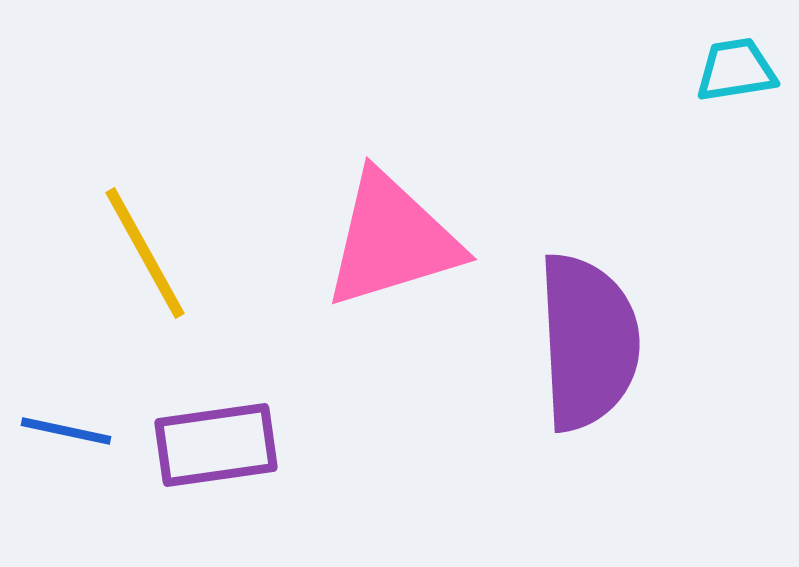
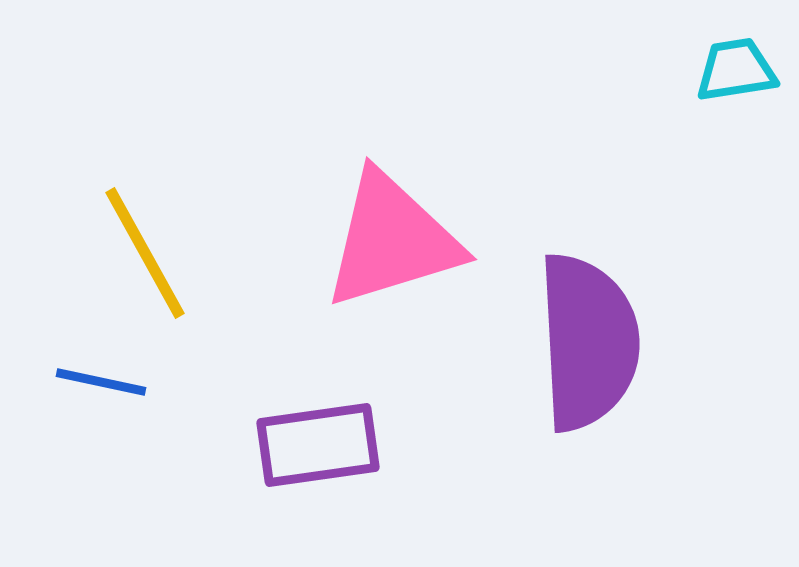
blue line: moved 35 px right, 49 px up
purple rectangle: moved 102 px right
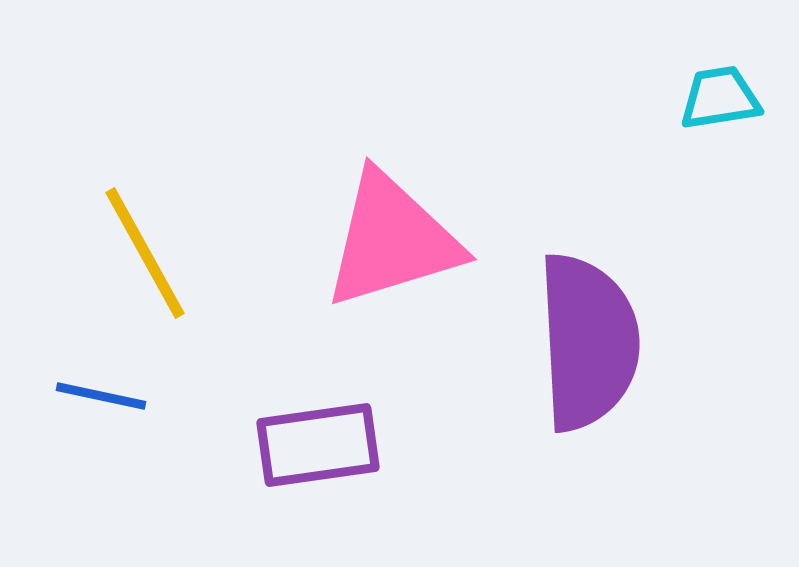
cyan trapezoid: moved 16 px left, 28 px down
blue line: moved 14 px down
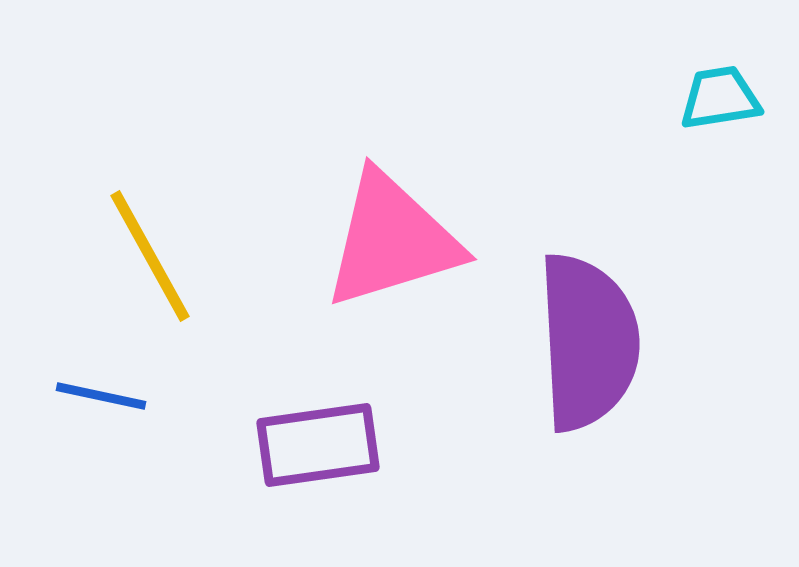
yellow line: moved 5 px right, 3 px down
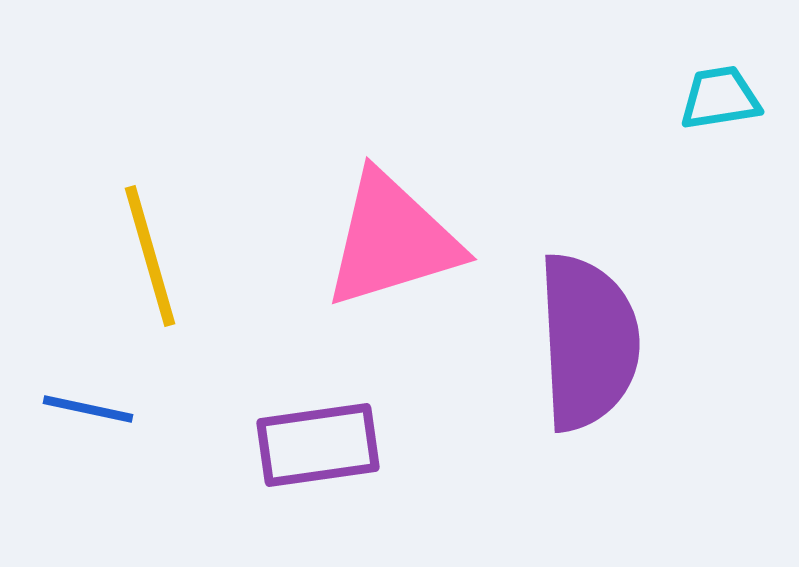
yellow line: rotated 13 degrees clockwise
blue line: moved 13 px left, 13 px down
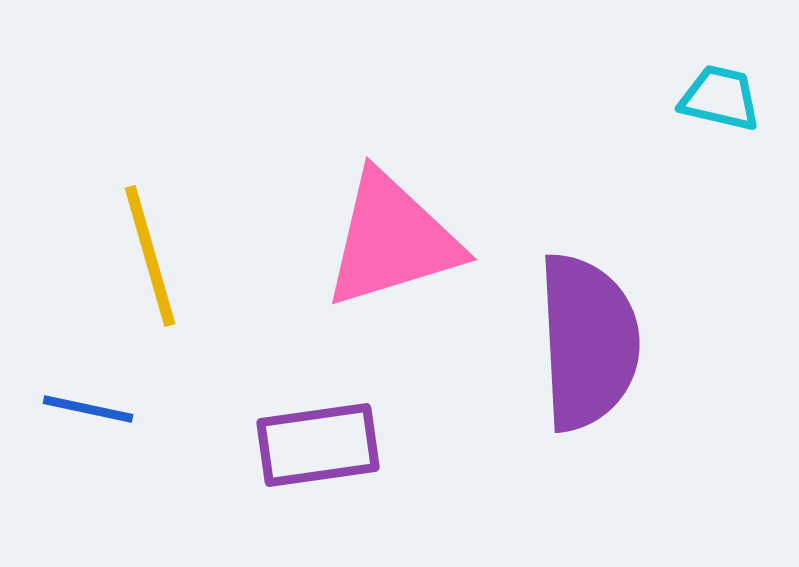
cyan trapezoid: rotated 22 degrees clockwise
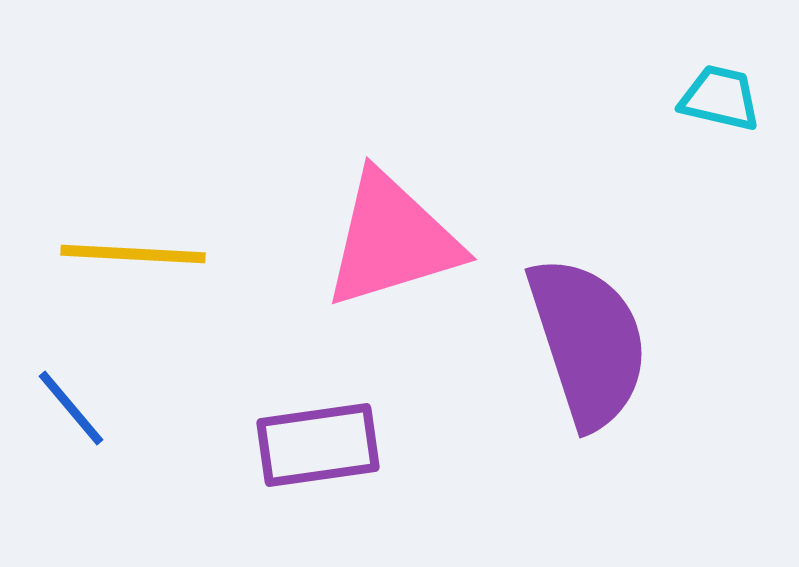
yellow line: moved 17 px left, 2 px up; rotated 71 degrees counterclockwise
purple semicircle: rotated 15 degrees counterclockwise
blue line: moved 17 px left, 1 px up; rotated 38 degrees clockwise
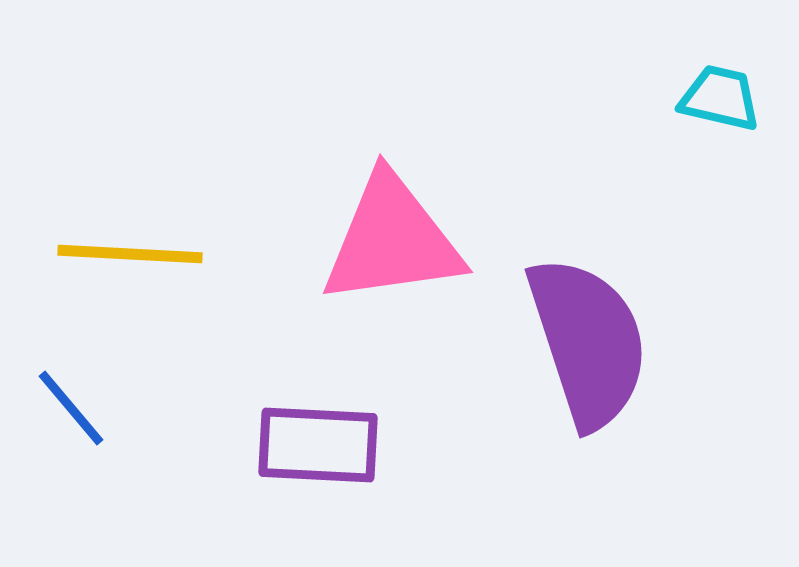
pink triangle: rotated 9 degrees clockwise
yellow line: moved 3 px left
purple rectangle: rotated 11 degrees clockwise
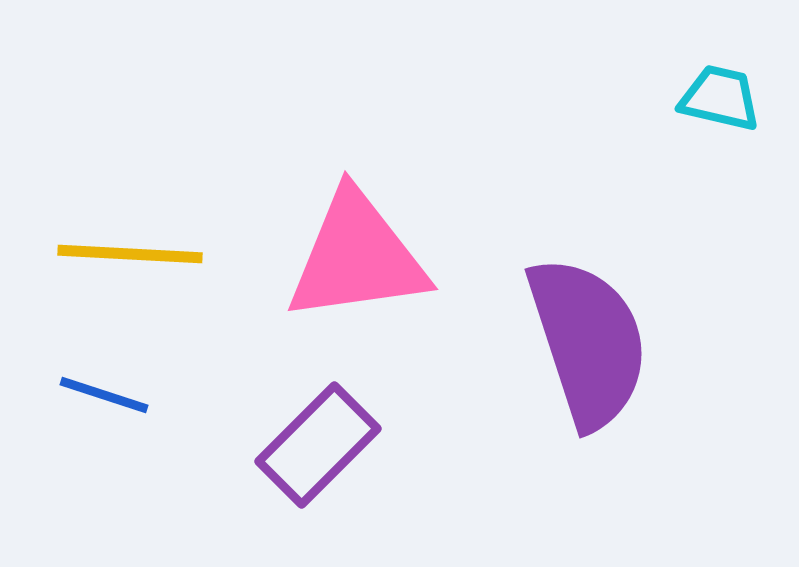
pink triangle: moved 35 px left, 17 px down
blue line: moved 33 px right, 13 px up; rotated 32 degrees counterclockwise
purple rectangle: rotated 48 degrees counterclockwise
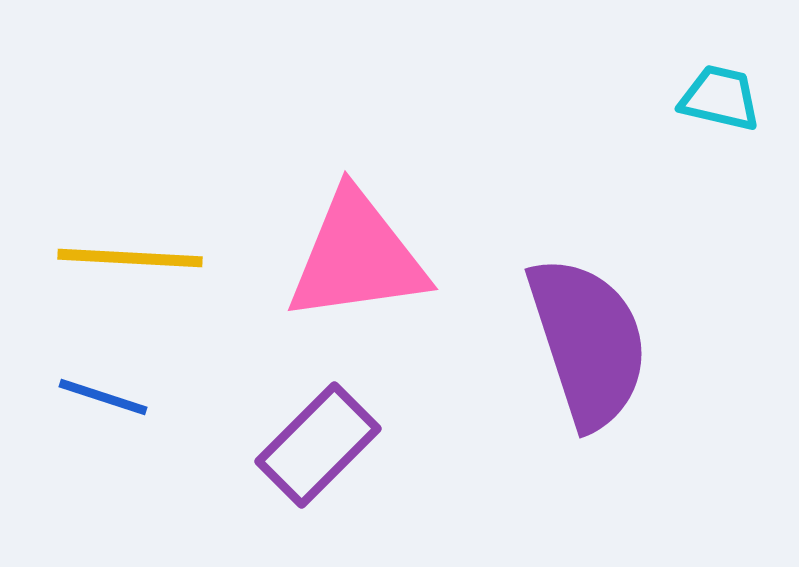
yellow line: moved 4 px down
blue line: moved 1 px left, 2 px down
